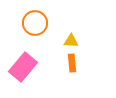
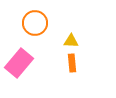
pink rectangle: moved 4 px left, 4 px up
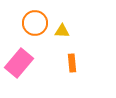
yellow triangle: moved 9 px left, 10 px up
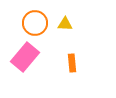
yellow triangle: moved 3 px right, 7 px up
pink rectangle: moved 6 px right, 6 px up
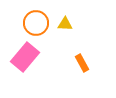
orange circle: moved 1 px right
orange rectangle: moved 10 px right; rotated 24 degrees counterclockwise
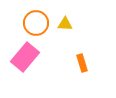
orange rectangle: rotated 12 degrees clockwise
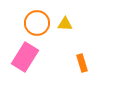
orange circle: moved 1 px right
pink rectangle: rotated 8 degrees counterclockwise
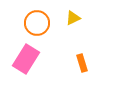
yellow triangle: moved 8 px right, 6 px up; rotated 28 degrees counterclockwise
pink rectangle: moved 1 px right, 2 px down
